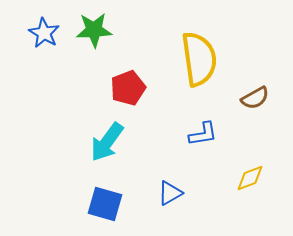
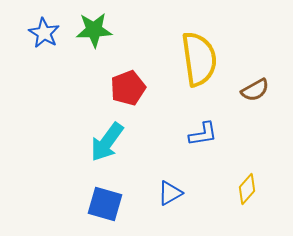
brown semicircle: moved 8 px up
yellow diamond: moved 3 px left, 11 px down; rotated 28 degrees counterclockwise
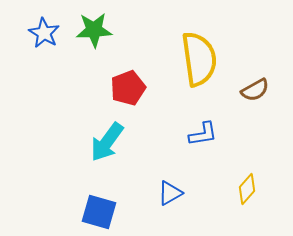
blue square: moved 6 px left, 8 px down
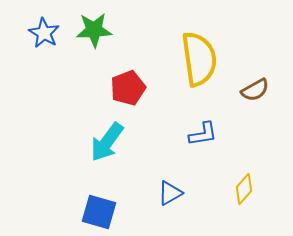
yellow diamond: moved 3 px left
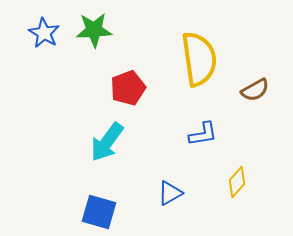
yellow diamond: moved 7 px left, 7 px up
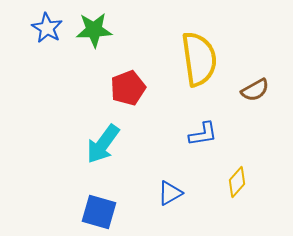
blue star: moved 3 px right, 5 px up
cyan arrow: moved 4 px left, 2 px down
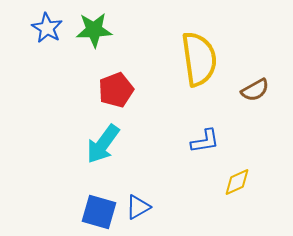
red pentagon: moved 12 px left, 2 px down
blue L-shape: moved 2 px right, 7 px down
yellow diamond: rotated 24 degrees clockwise
blue triangle: moved 32 px left, 14 px down
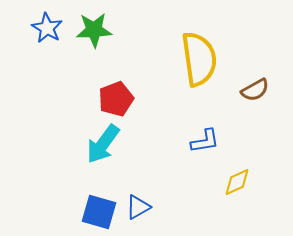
red pentagon: moved 9 px down
